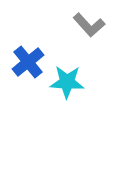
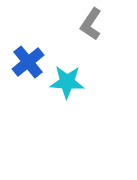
gray L-shape: moved 2 px right, 1 px up; rotated 76 degrees clockwise
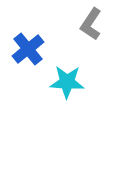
blue cross: moved 13 px up
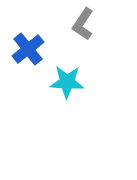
gray L-shape: moved 8 px left
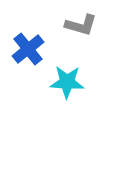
gray L-shape: moved 2 px left, 1 px down; rotated 108 degrees counterclockwise
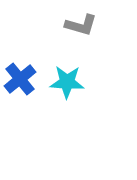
blue cross: moved 8 px left, 30 px down
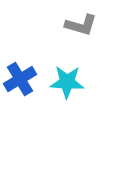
blue cross: rotated 8 degrees clockwise
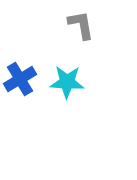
gray L-shape: rotated 116 degrees counterclockwise
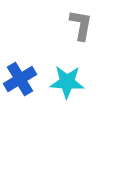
gray L-shape: rotated 20 degrees clockwise
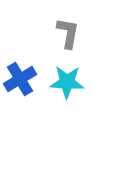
gray L-shape: moved 13 px left, 8 px down
